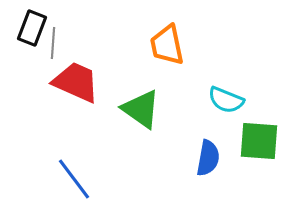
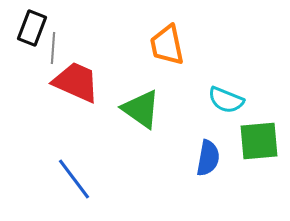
gray line: moved 5 px down
green square: rotated 9 degrees counterclockwise
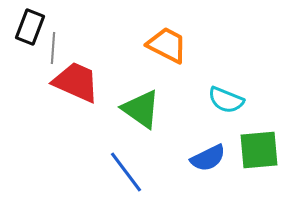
black rectangle: moved 2 px left, 1 px up
orange trapezoid: rotated 129 degrees clockwise
green square: moved 9 px down
blue semicircle: rotated 54 degrees clockwise
blue line: moved 52 px right, 7 px up
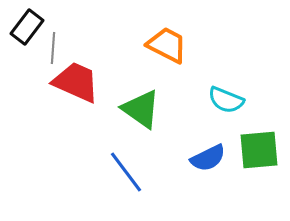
black rectangle: moved 3 px left; rotated 16 degrees clockwise
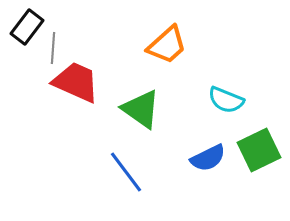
orange trapezoid: rotated 111 degrees clockwise
green square: rotated 21 degrees counterclockwise
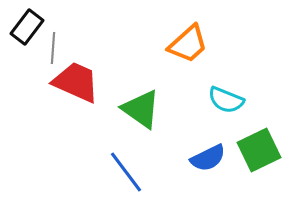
orange trapezoid: moved 21 px right, 1 px up
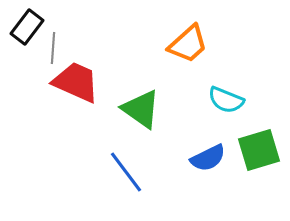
green square: rotated 9 degrees clockwise
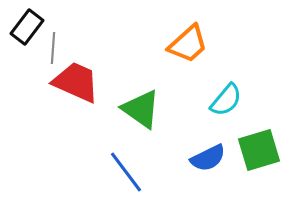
cyan semicircle: rotated 72 degrees counterclockwise
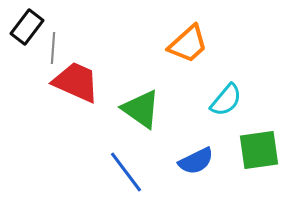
green square: rotated 9 degrees clockwise
blue semicircle: moved 12 px left, 3 px down
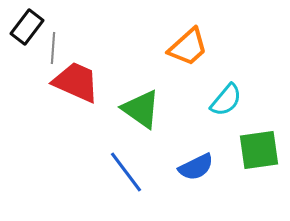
orange trapezoid: moved 3 px down
blue semicircle: moved 6 px down
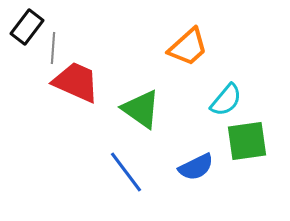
green square: moved 12 px left, 9 px up
